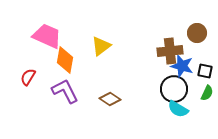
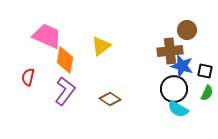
brown circle: moved 10 px left, 3 px up
red semicircle: rotated 18 degrees counterclockwise
purple L-shape: rotated 64 degrees clockwise
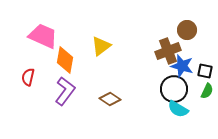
pink trapezoid: moved 4 px left
brown cross: moved 2 px left; rotated 15 degrees counterclockwise
green semicircle: moved 2 px up
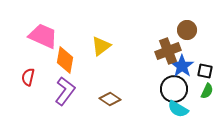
blue star: rotated 20 degrees clockwise
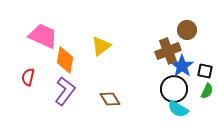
brown diamond: rotated 25 degrees clockwise
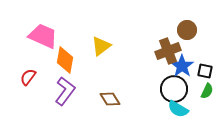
red semicircle: rotated 24 degrees clockwise
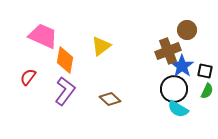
brown diamond: rotated 15 degrees counterclockwise
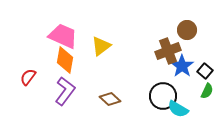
pink trapezoid: moved 20 px right
black square: rotated 28 degrees clockwise
black circle: moved 11 px left, 7 px down
